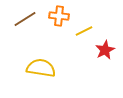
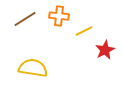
yellow semicircle: moved 8 px left
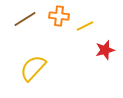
yellow line: moved 1 px right, 5 px up
red star: rotated 12 degrees clockwise
yellow semicircle: rotated 56 degrees counterclockwise
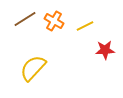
orange cross: moved 5 px left, 5 px down; rotated 24 degrees clockwise
red star: rotated 12 degrees clockwise
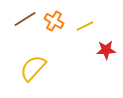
red star: moved 1 px right
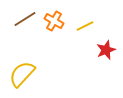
red star: rotated 18 degrees counterclockwise
yellow semicircle: moved 11 px left, 6 px down
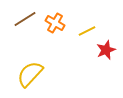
orange cross: moved 1 px right, 2 px down
yellow line: moved 2 px right, 5 px down
yellow semicircle: moved 8 px right
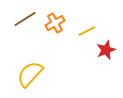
orange cross: rotated 30 degrees clockwise
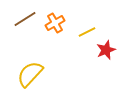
yellow line: moved 1 px down
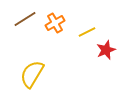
yellow semicircle: moved 2 px right; rotated 12 degrees counterclockwise
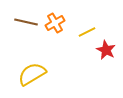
brown line: moved 1 px right, 3 px down; rotated 45 degrees clockwise
red star: rotated 24 degrees counterclockwise
yellow semicircle: rotated 28 degrees clockwise
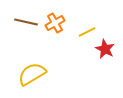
red star: moved 1 px left, 1 px up
